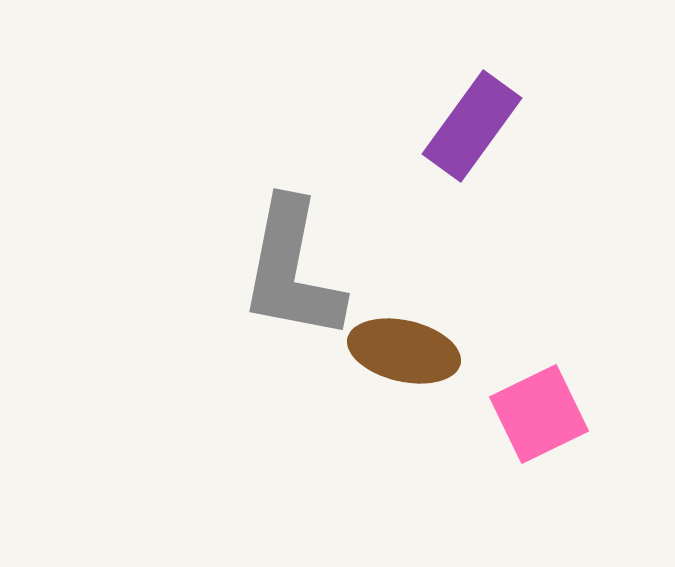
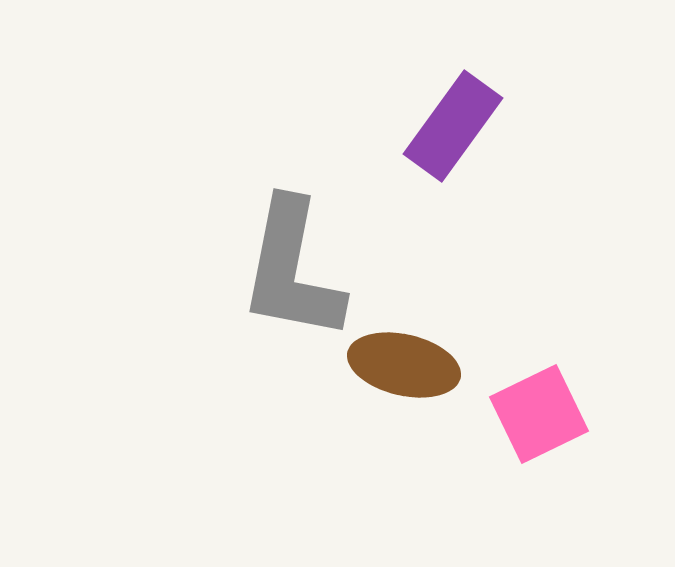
purple rectangle: moved 19 px left
brown ellipse: moved 14 px down
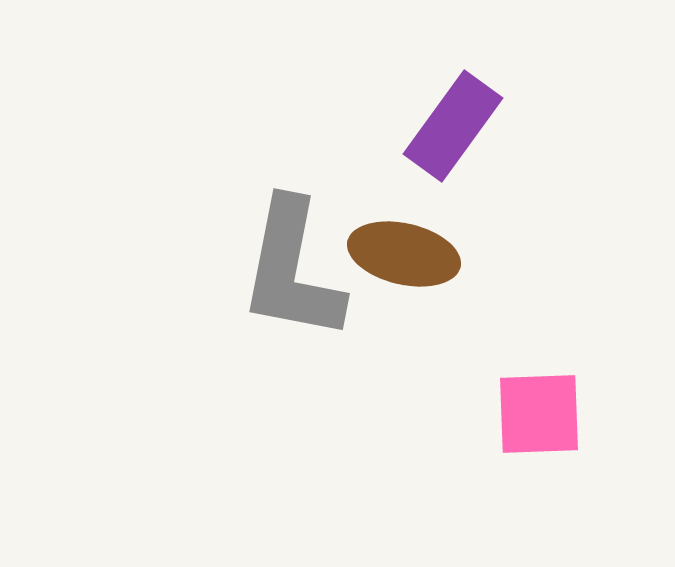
brown ellipse: moved 111 px up
pink square: rotated 24 degrees clockwise
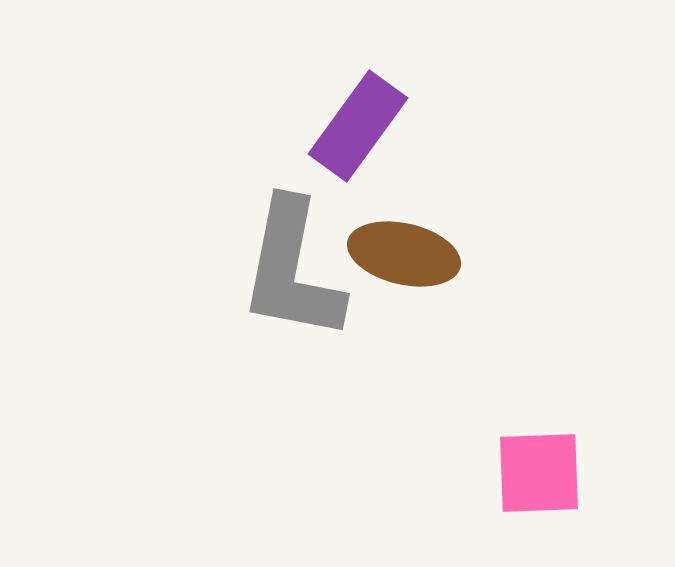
purple rectangle: moved 95 px left
pink square: moved 59 px down
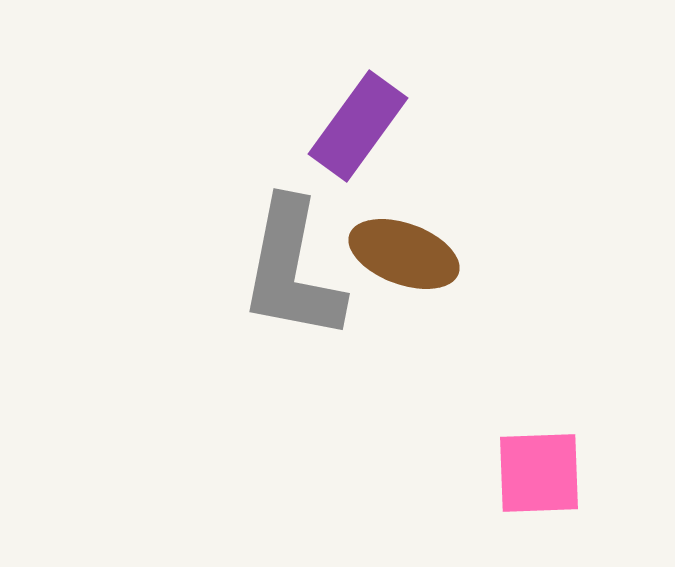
brown ellipse: rotated 7 degrees clockwise
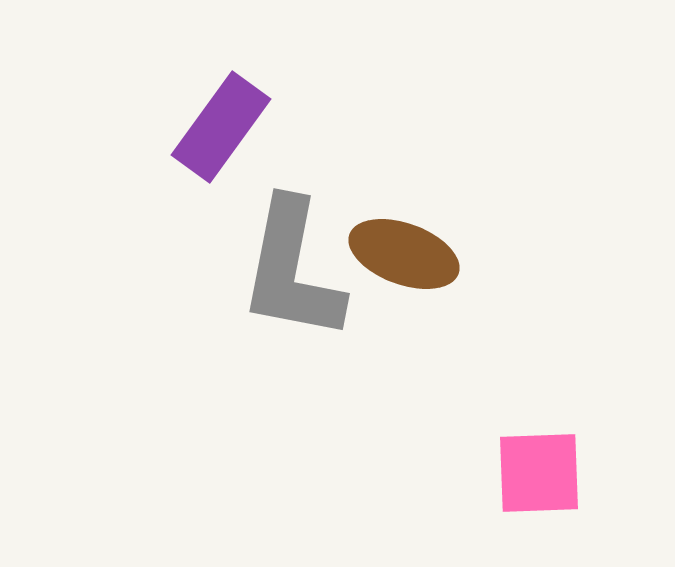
purple rectangle: moved 137 px left, 1 px down
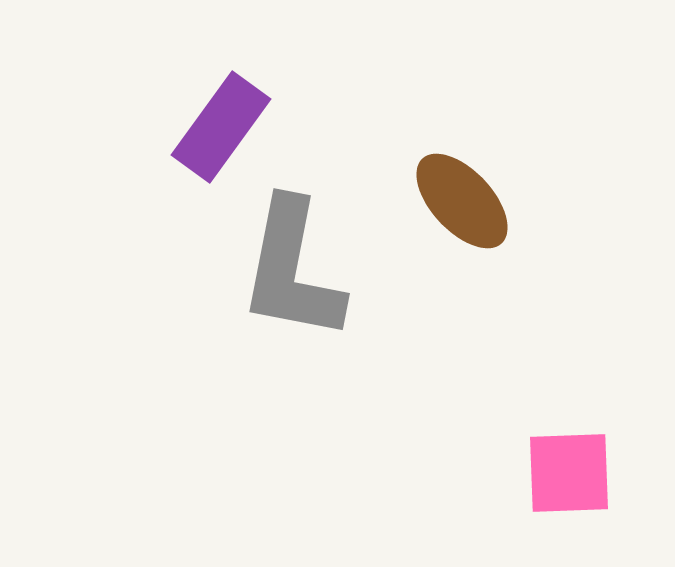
brown ellipse: moved 58 px right, 53 px up; rotated 27 degrees clockwise
pink square: moved 30 px right
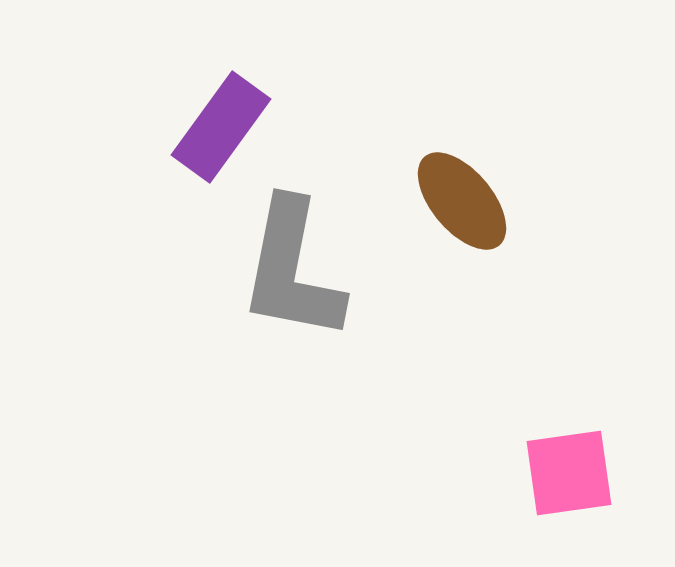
brown ellipse: rotated 3 degrees clockwise
pink square: rotated 6 degrees counterclockwise
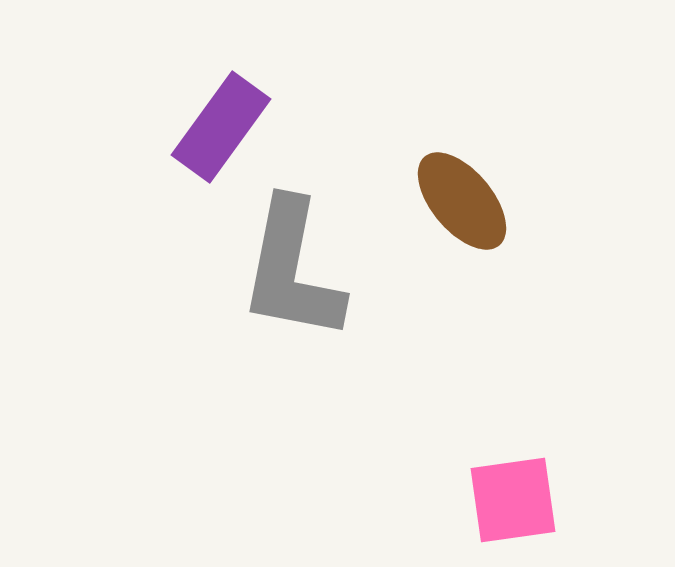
pink square: moved 56 px left, 27 px down
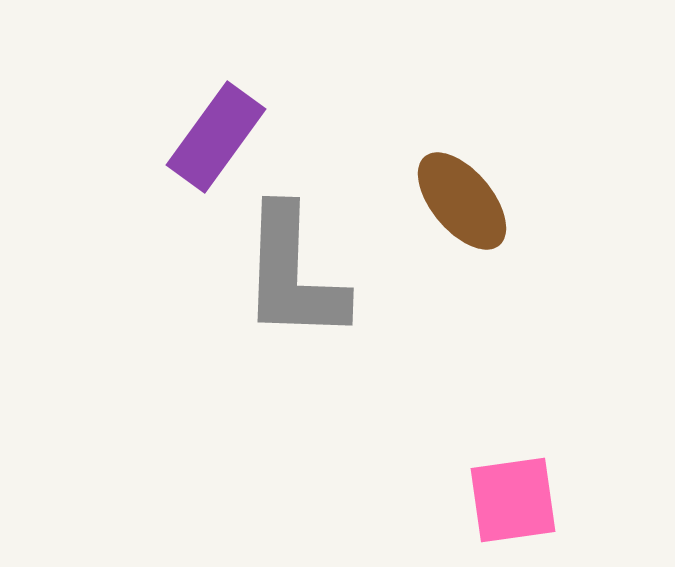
purple rectangle: moved 5 px left, 10 px down
gray L-shape: moved 1 px right, 4 px down; rotated 9 degrees counterclockwise
